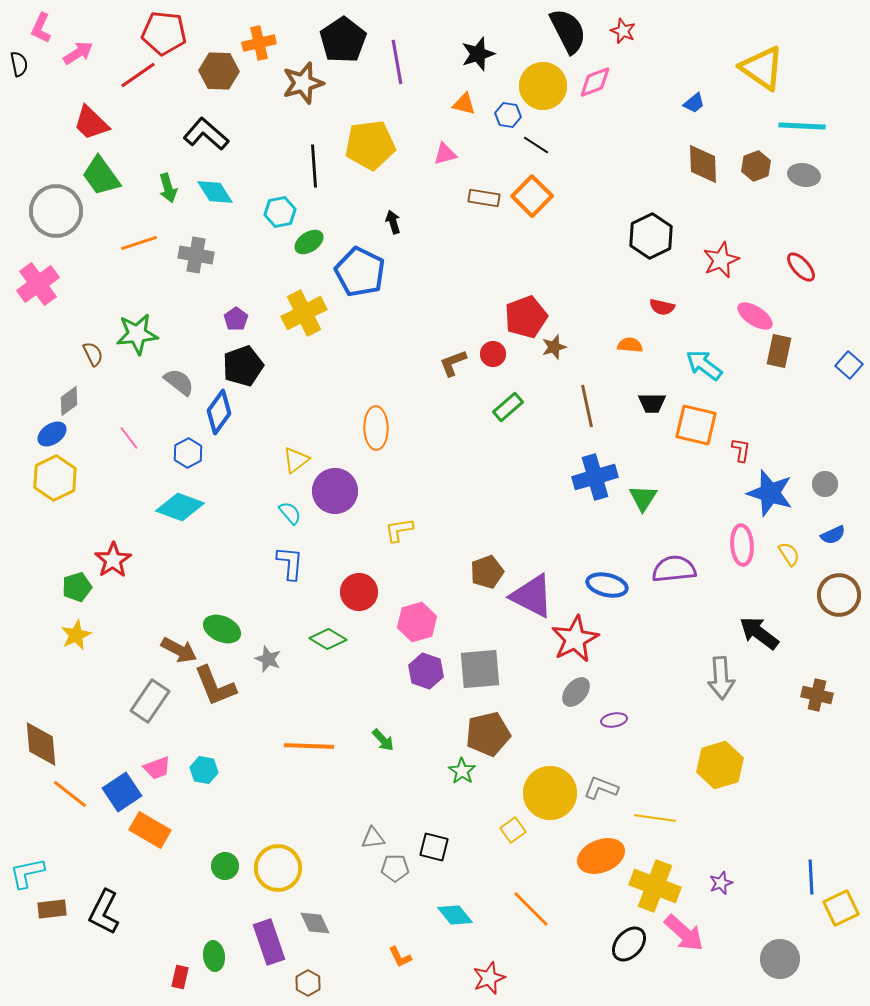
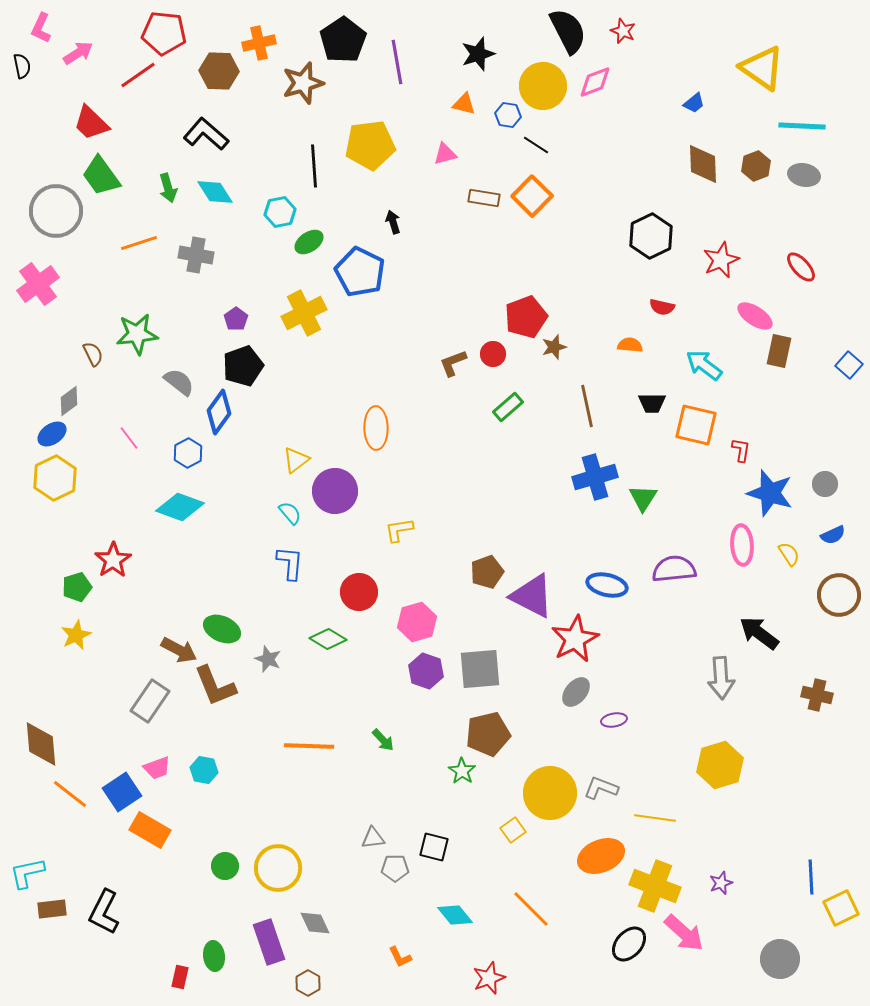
black semicircle at (19, 64): moved 3 px right, 2 px down
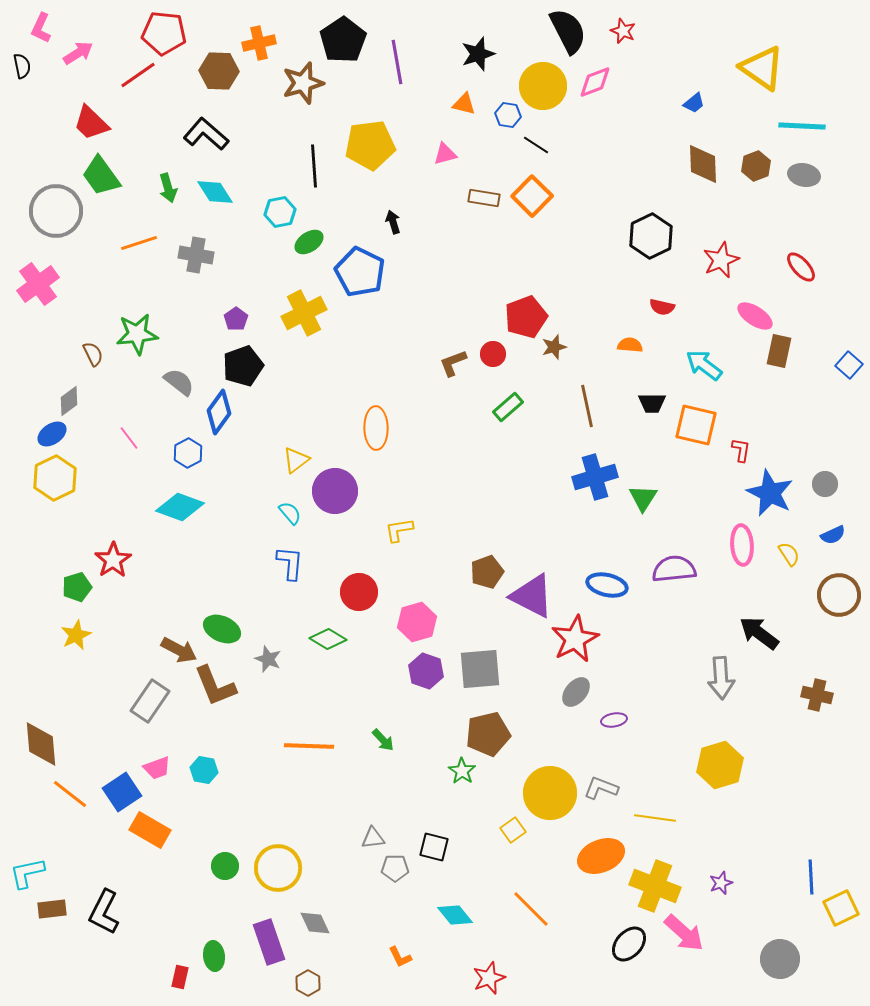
blue star at (770, 493): rotated 9 degrees clockwise
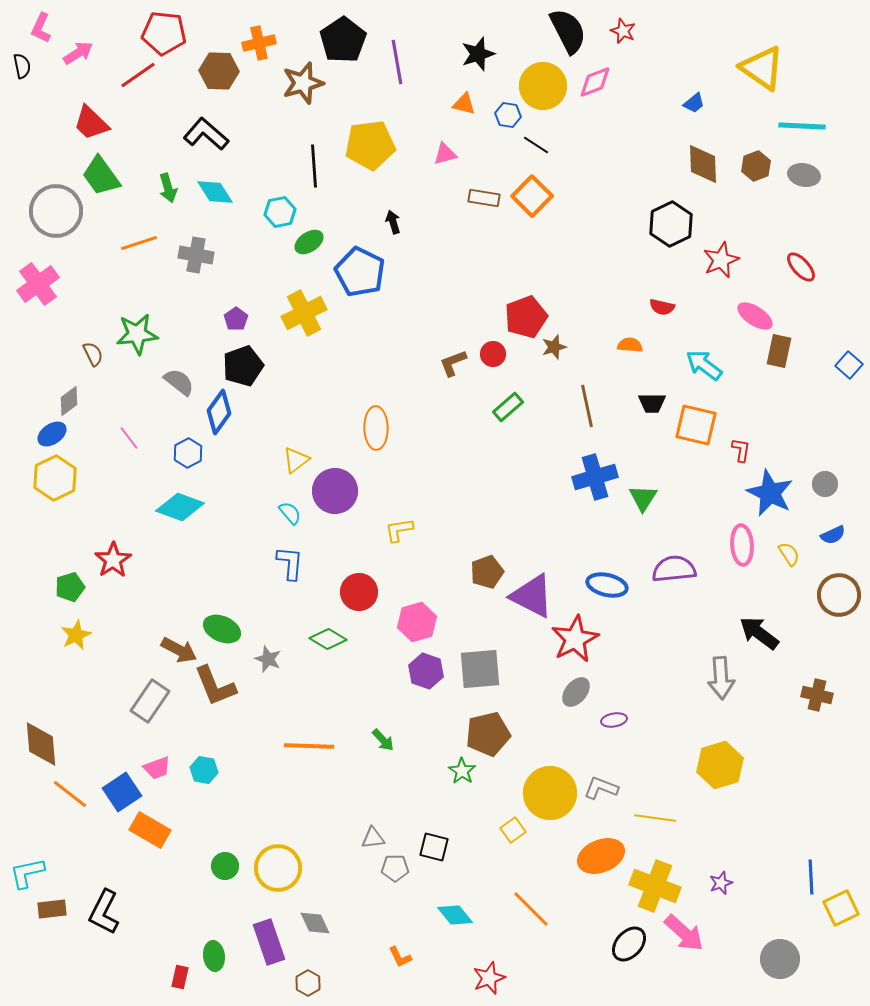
black hexagon at (651, 236): moved 20 px right, 12 px up
green pentagon at (77, 587): moved 7 px left
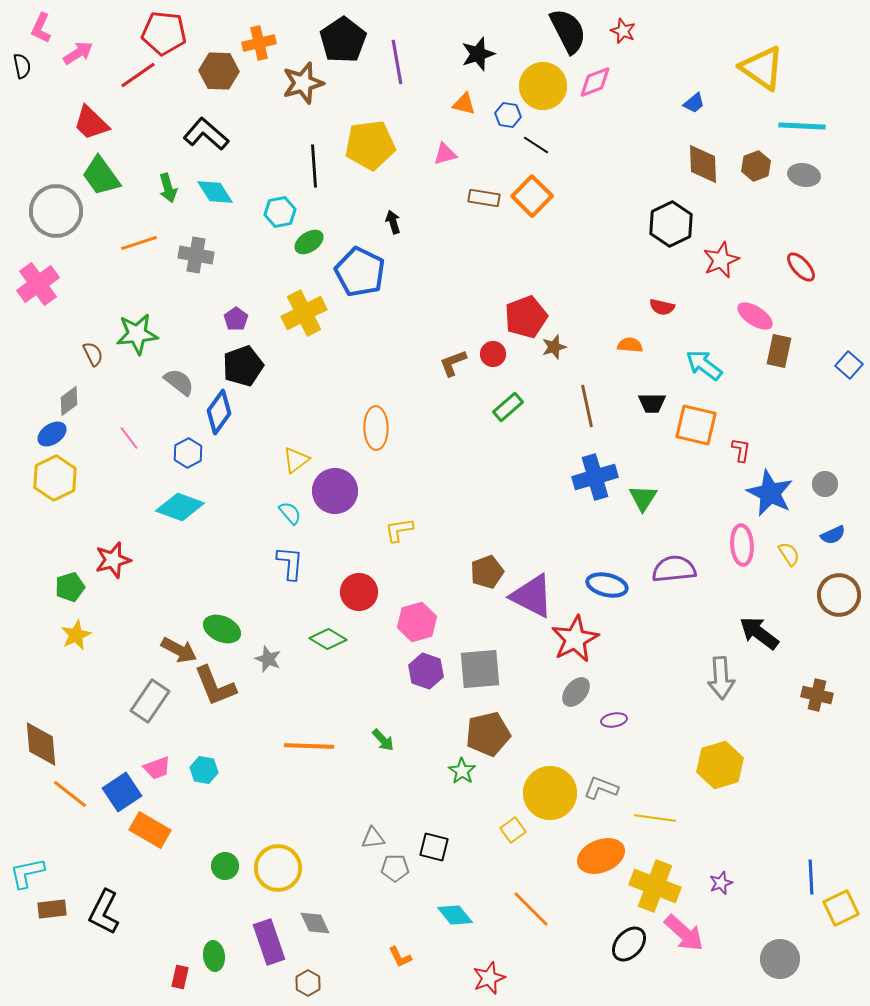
red star at (113, 560): rotated 18 degrees clockwise
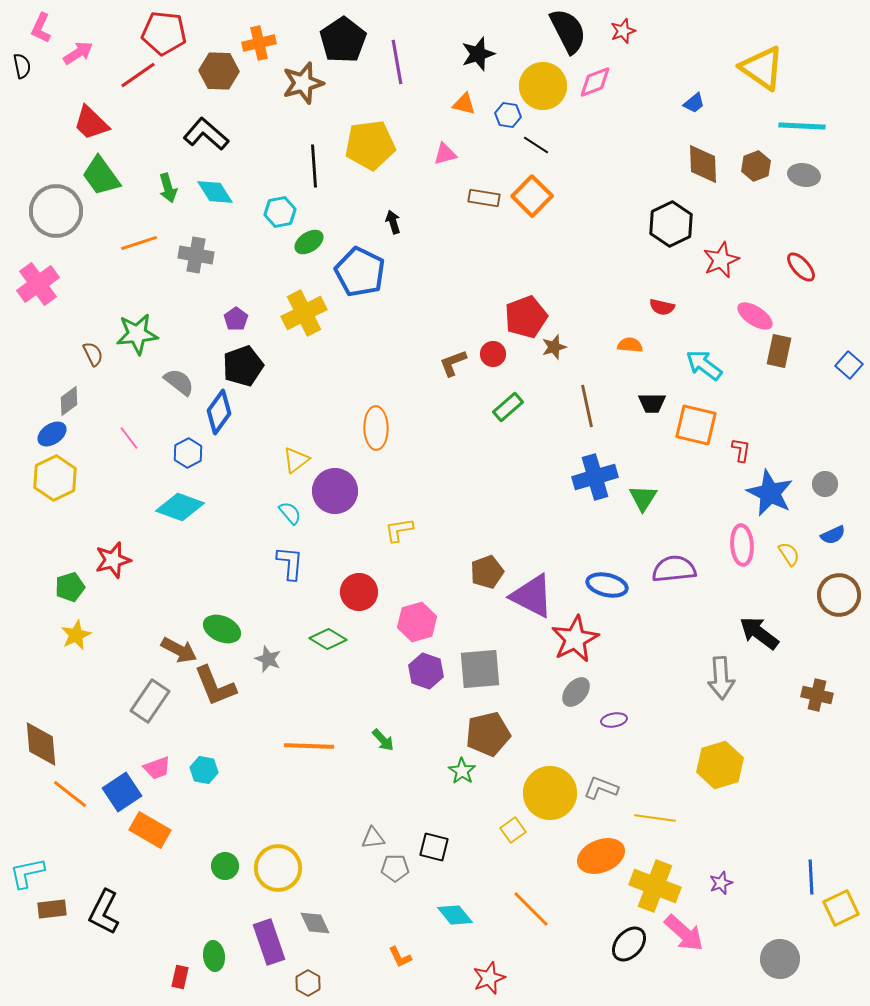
red star at (623, 31): rotated 30 degrees clockwise
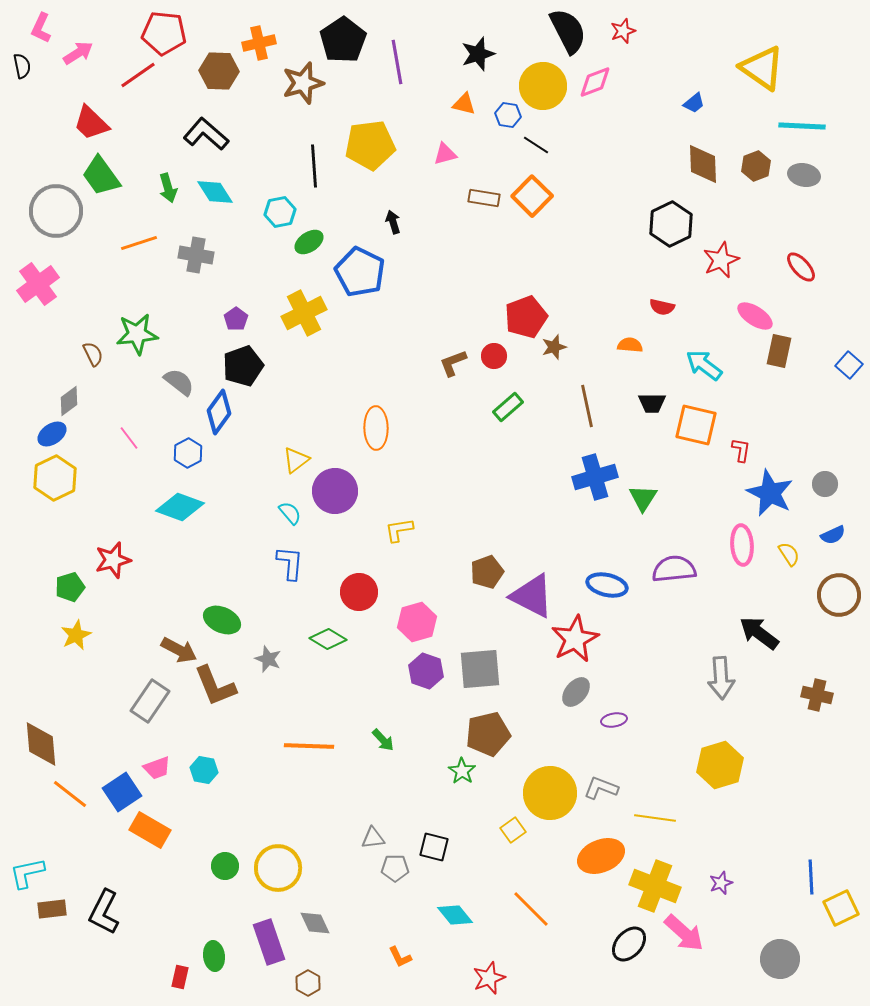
red circle at (493, 354): moved 1 px right, 2 px down
green ellipse at (222, 629): moved 9 px up
